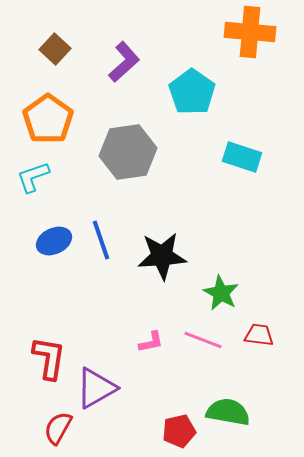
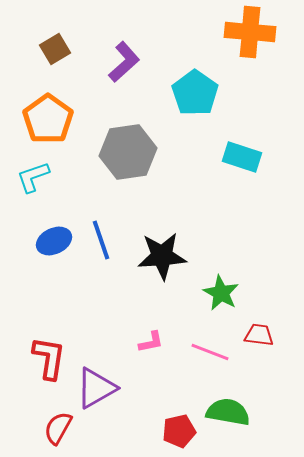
brown square: rotated 16 degrees clockwise
cyan pentagon: moved 3 px right, 1 px down
pink line: moved 7 px right, 12 px down
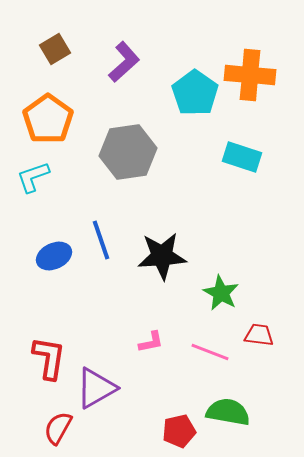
orange cross: moved 43 px down
blue ellipse: moved 15 px down
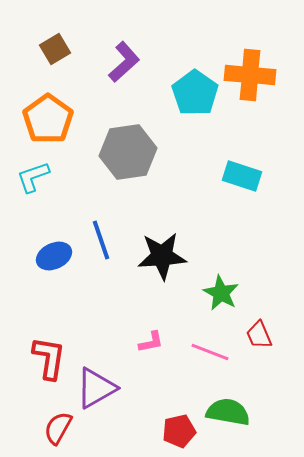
cyan rectangle: moved 19 px down
red trapezoid: rotated 120 degrees counterclockwise
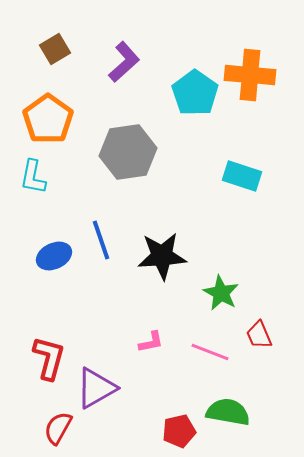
cyan L-shape: rotated 60 degrees counterclockwise
red L-shape: rotated 6 degrees clockwise
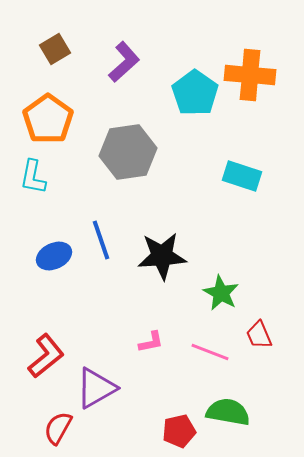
red L-shape: moved 3 px left, 2 px up; rotated 36 degrees clockwise
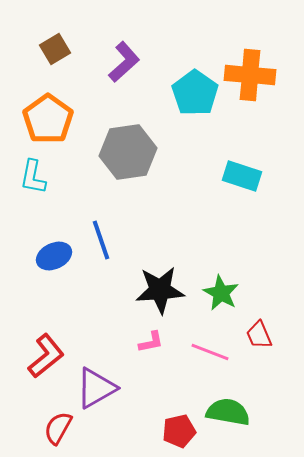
black star: moved 2 px left, 34 px down
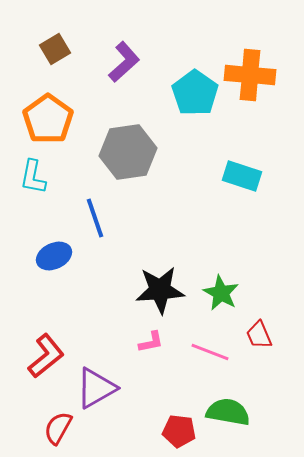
blue line: moved 6 px left, 22 px up
red pentagon: rotated 20 degrees clockwise
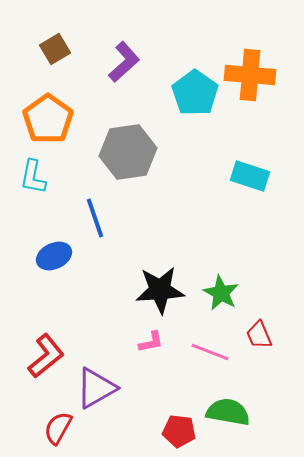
cyan rectangle: moved 8 px right
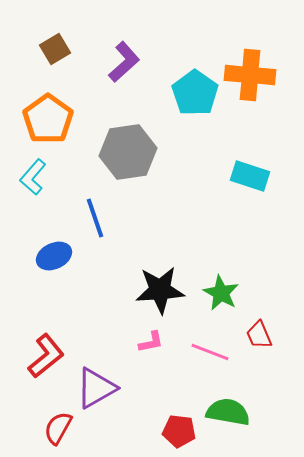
cyan L-shape: rotated 30 degrees clockwise
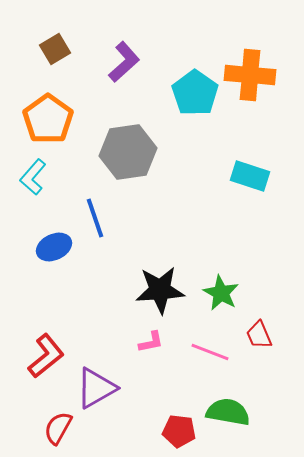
blue ellipse: moved 9 px up
